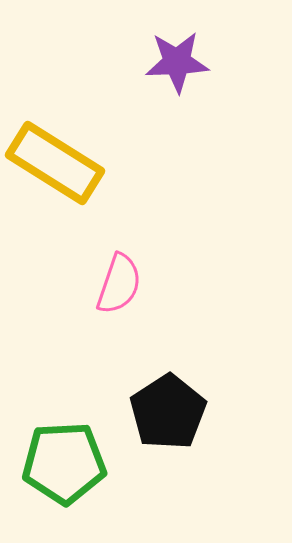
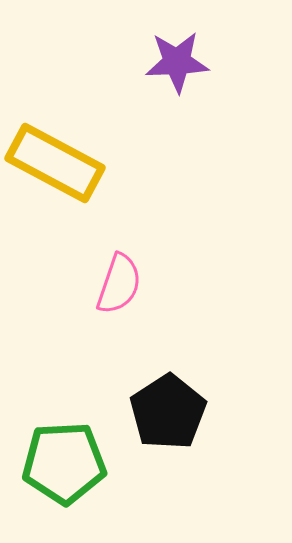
yellow rectangle: rotated 4 degrees counterclockwise
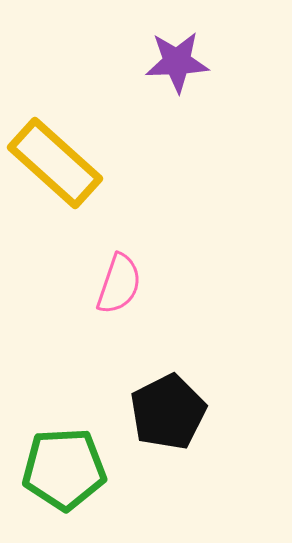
yellow rectangle: rotated 14 degrees clockwise
black pentagon: rotated 6 degrees clockwise
green pentagon: moved 6 px down
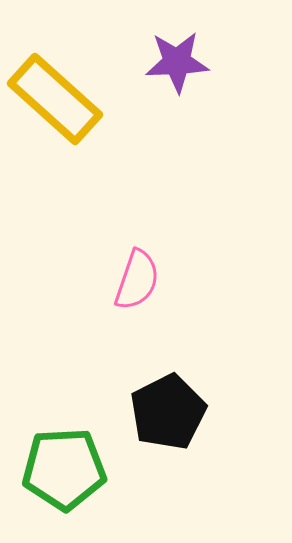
yellow rectangle: moved 64 px up
pink semicircle: moved 18 px right, 4 px up
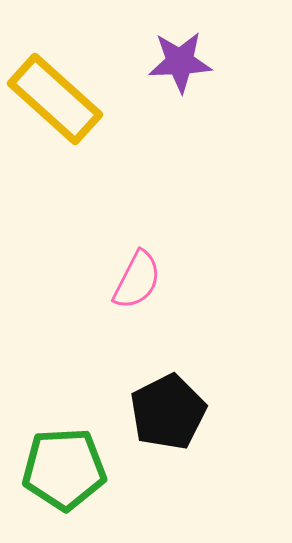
purple star: moved 3 px right
pink semicircle: rotated 8 degrees clockwise
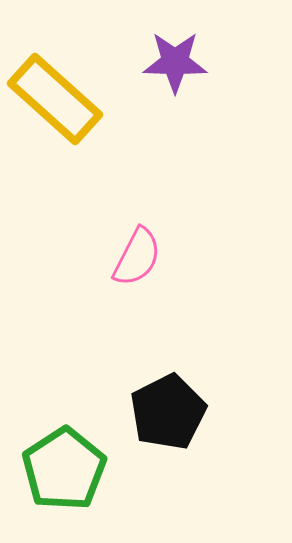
purple star: moved 5 px left; rotated 4 degrees clockwise
pink semicircle: moved 23 px up
green pentagon: rotated 30 degrees counterclockwise
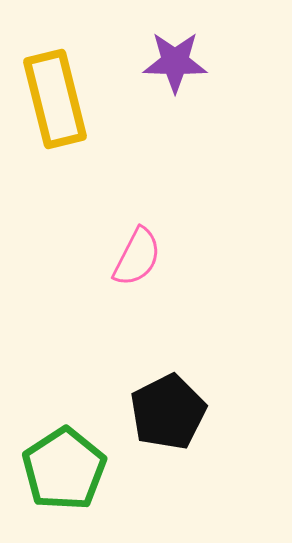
yellow rectangle: rotated 34 degrees clockwise
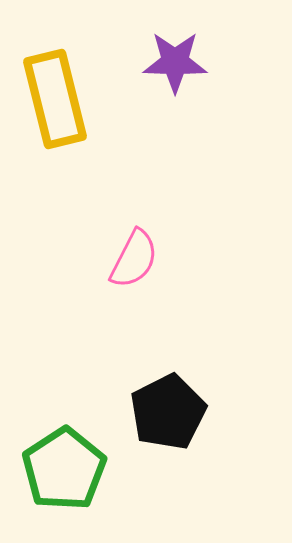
pink semicircle: moved 3 px left, 2 px down
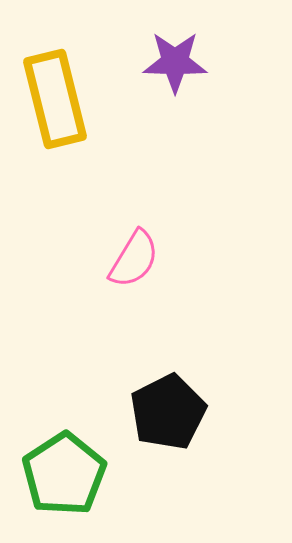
pink semicircle: rotated 4 degrees clockwise
green pentagon: moved 5 px down
